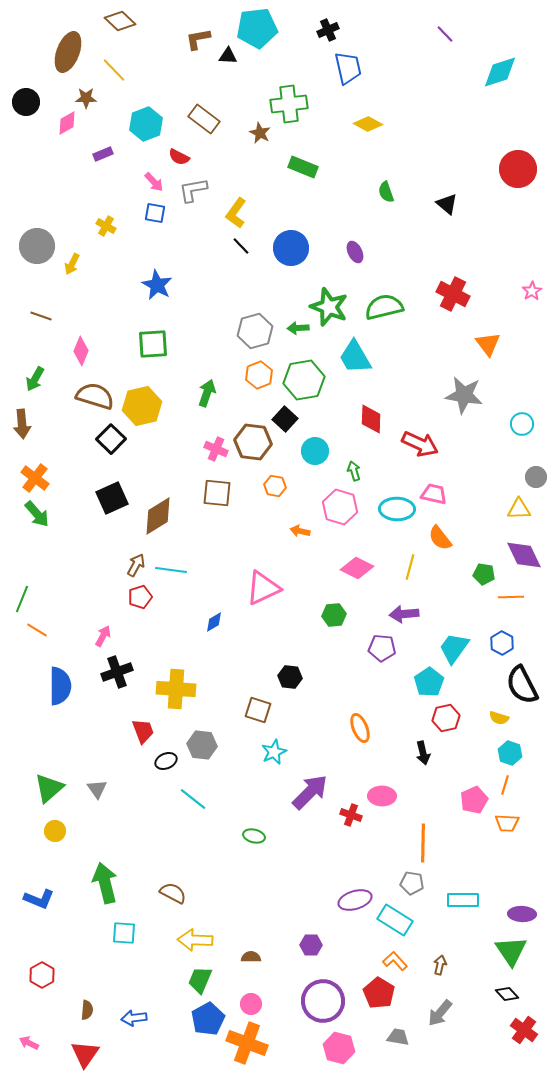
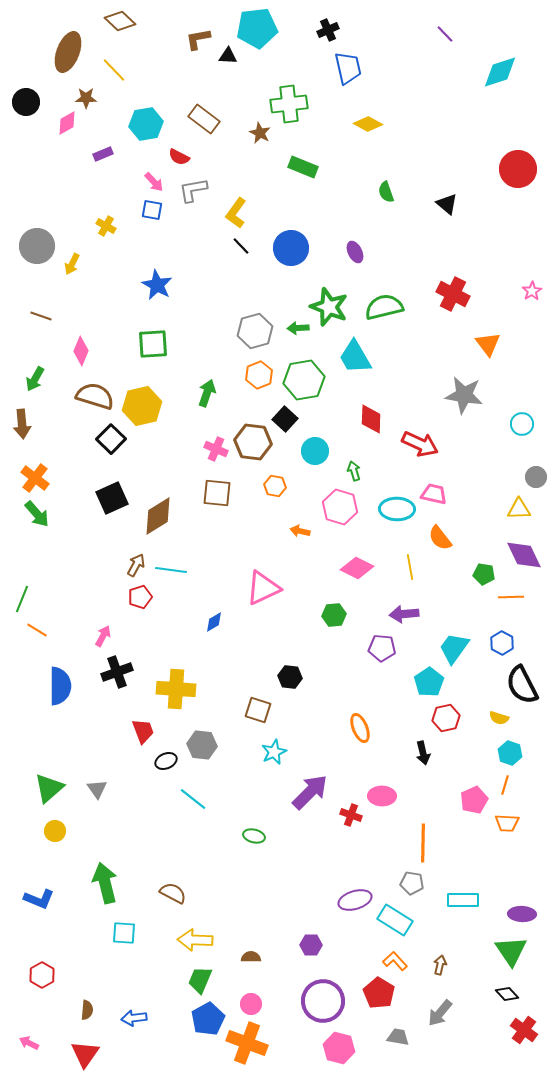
cyan hexagon at (146, 124): rotated 12 degrees clockwise
blue square at (155, 213): moved 3 px left, 3 px up
yellow line at (410, 567): rotated 25 degrees counterclockwise
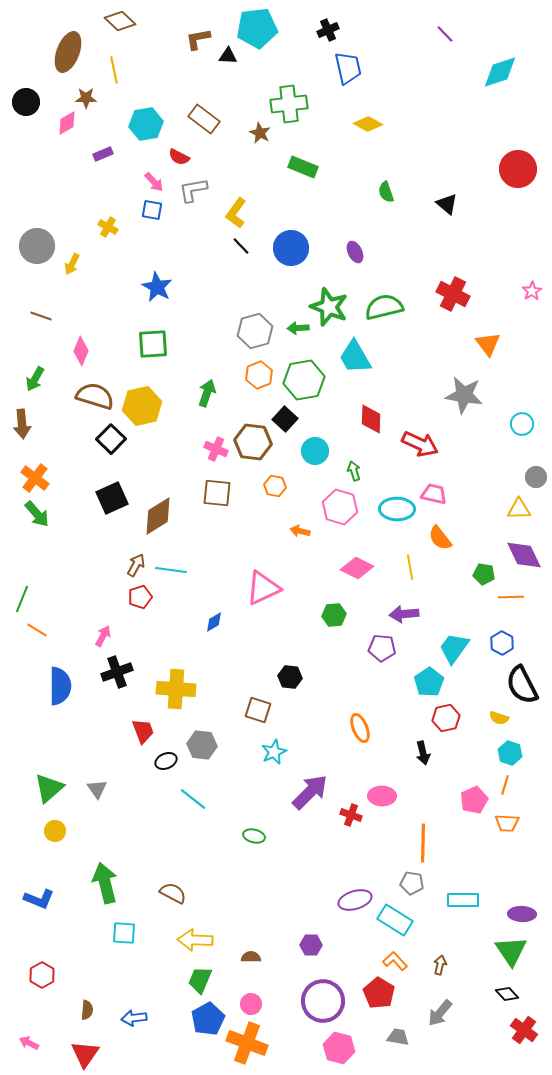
yellow line at (114, 70): rotated 32 degrees clockwise
yellow cross at (106, 226): moved 2 px right, 1 px down
blue star at (157, 285): moved 2 px down
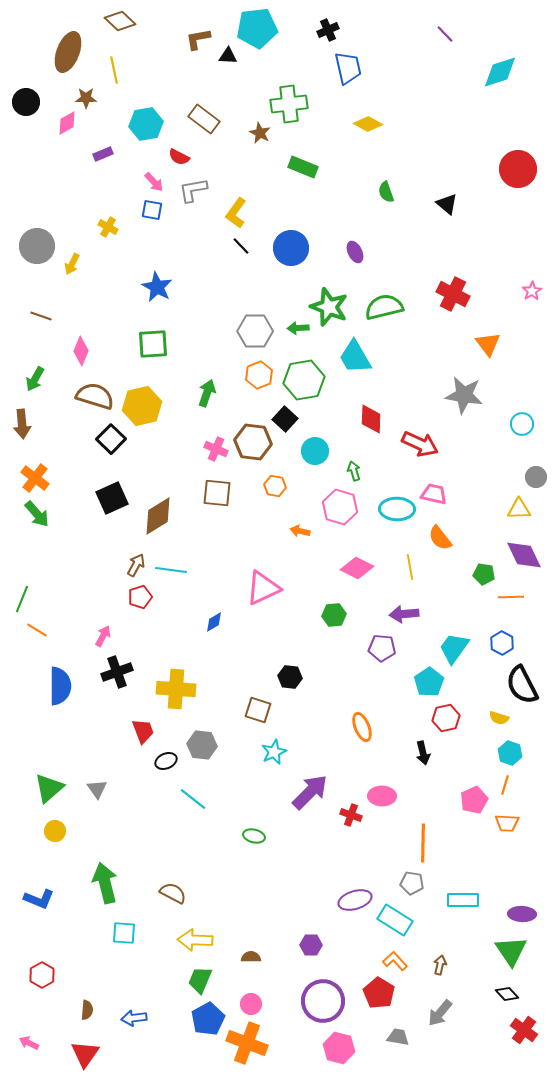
gray hexagon at (255, 331): rotated 16 degrees clockwise
orange ellipse at (360, 728): moved 2 px right, 1 px up
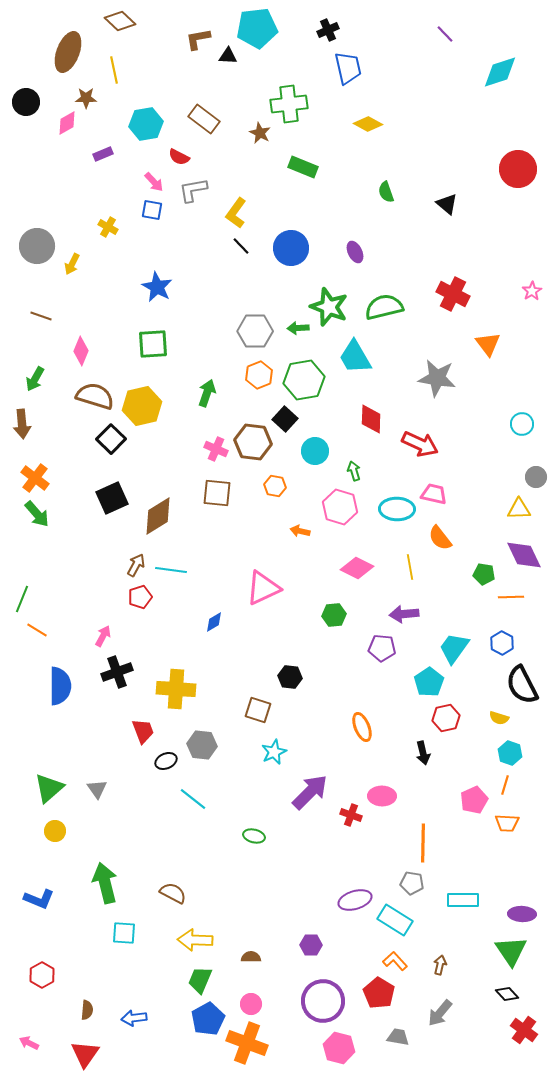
gray star at (464, 395): moved 27 px left, 17 px up
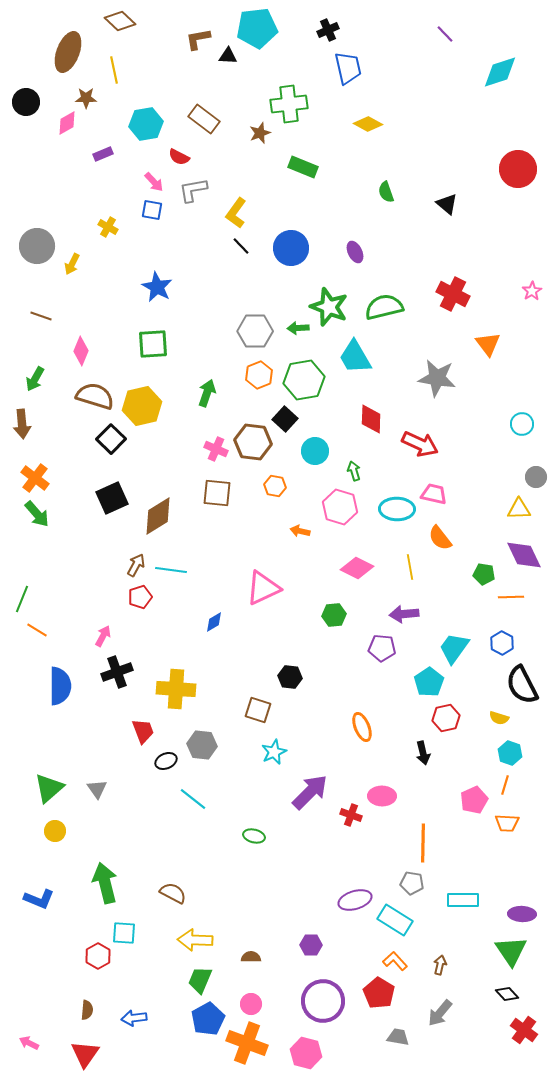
brown star at (260, 133): rotated 25 degrees clockwise
red hexagon at (42, 975): moved 56 px right, 19 px up
pink hexagon at (339, 1048): moved 33 px left, 5 px down
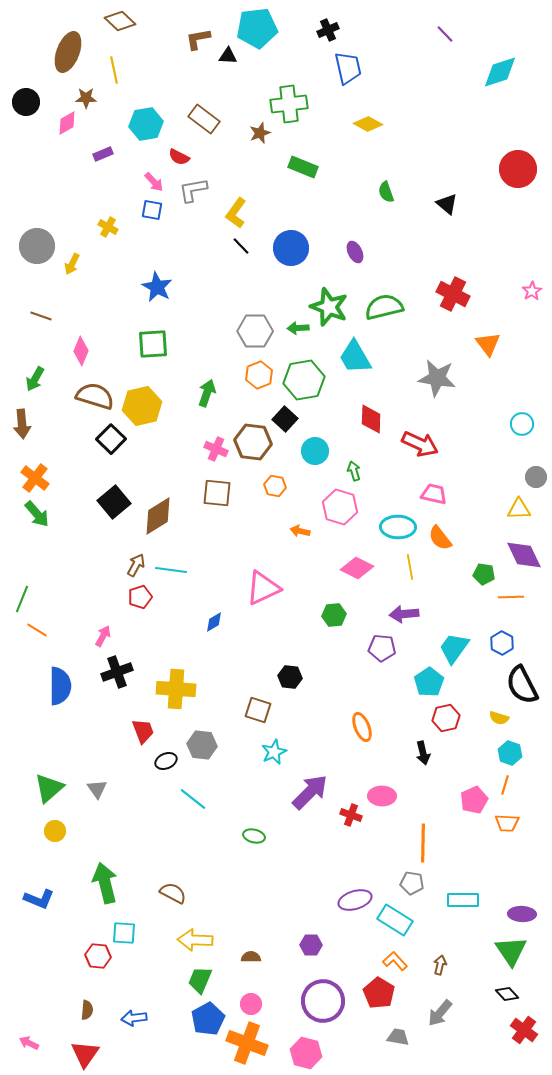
black square at (112, 498): moved 2 px right, 4 px down; rotated 16 degrees counterclockwise
cyan ellipse at (397, 509): moved 1 px right, 18 px down
red hexagon at (98, 956): rotated 25 degrees counterclockwise
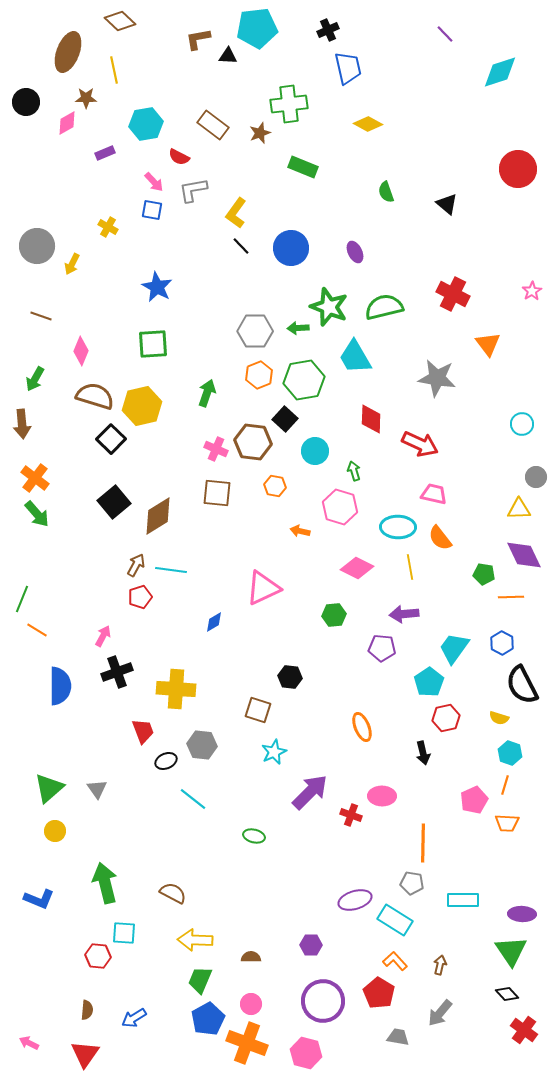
brown rectangle at (204, 119): moved 9 px right, 6 px down
purple rectangle at (103, 154): moved 2 px right, 1 px up
blue arrow at (134, 1018): rotated 25 degrees counterclockwise
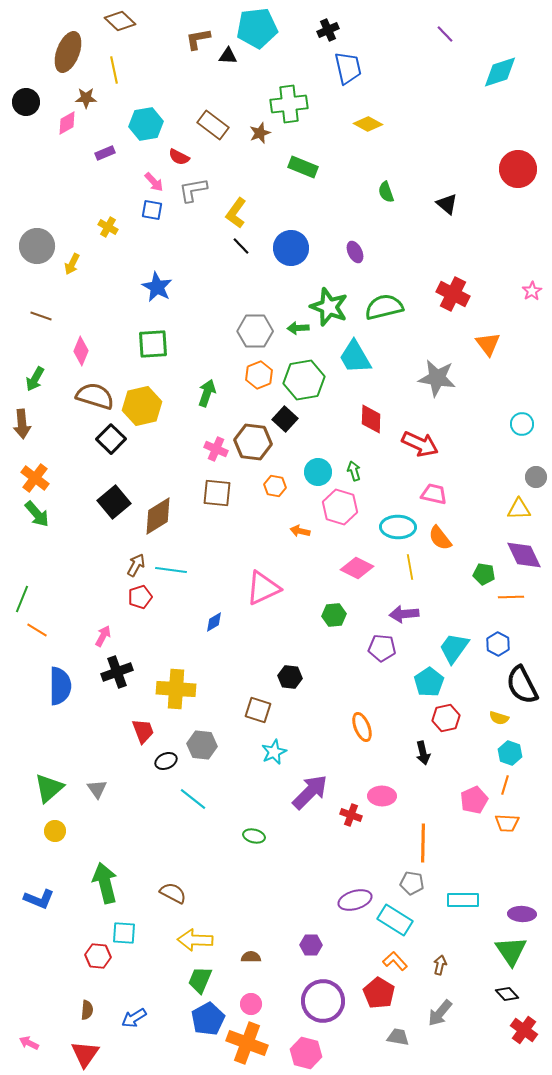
cyan circle at (315, 451): moved 3 px right, 21 px down
blue hexagon at (502, 643): moved 4 px left, 1 px down
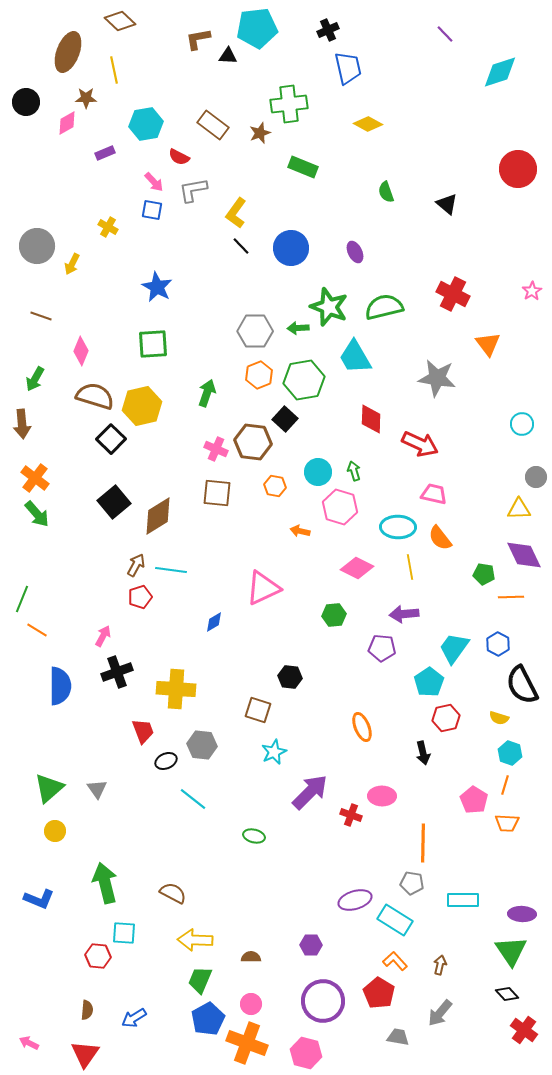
pink pentagon at (474, 800): rotated 16 degrees counterclockwise
